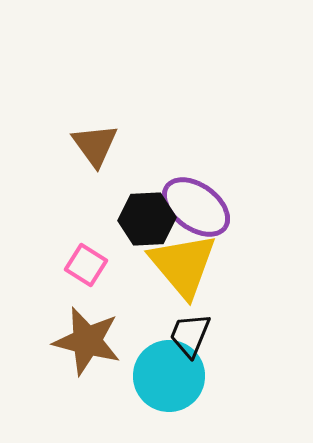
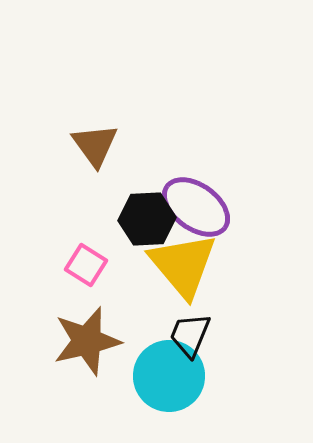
brown star: rotated 28 degrees counterclockwise
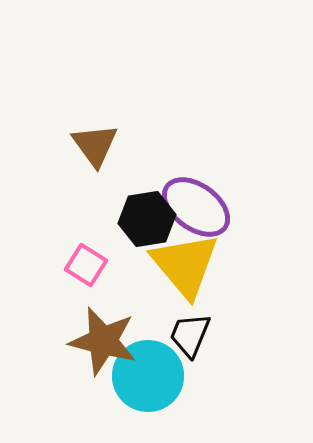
black hexagon: rotated 6 degrees counterclockwise
yellow triangle: moved 2 px right
brown star: moved 16 px right; rotated 28 degrees clockwise
cyan circle: moved 21 px left
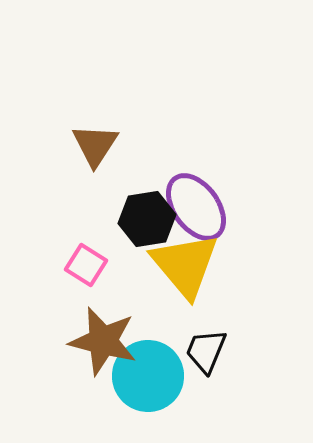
brown triangle: rotated 9 degrees clockwise
purple ellipse: rotated 18 degrees clockwise
black trapezoid: moved 16 px right, 16 px down
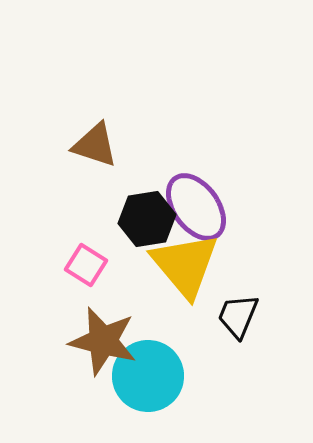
brown triangle: rotated 45 degrees counterclockwise
black trapezoid: moved 32 px right, 35 px up
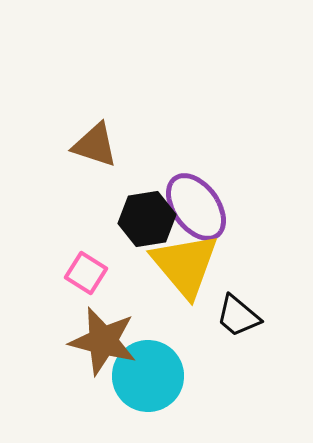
pink square: moved 8 px down
black trapezoid: rotated 72 degrees counterclockwise
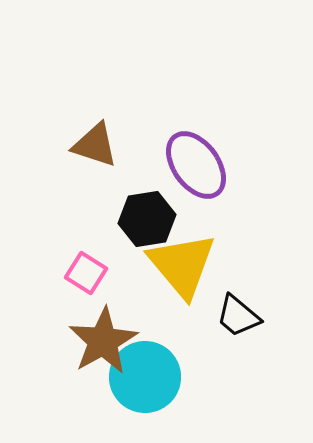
purple ellipse: moved 42 px up
yellow triangle: moved 3 px left
brown star: rotated 28 degrees clockwise
cyan circle: moved 3 px left, 1 px down
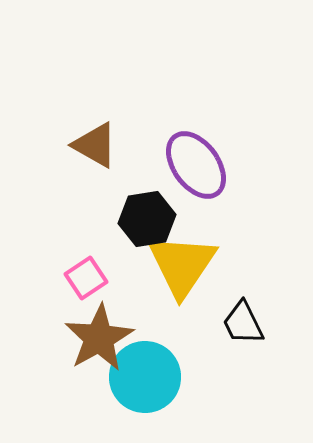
brown triangle: rotated 12 degrees clockwise
yellow triangle: rotated 14 degrees clockwise
pink square: moved 5 px down; rotated 24 degrees clockwise
black trapezoid: moved 5 px right, 7 px down; rotated 24 degrees clockwise
brown star: moved 4 px left, 3 px up
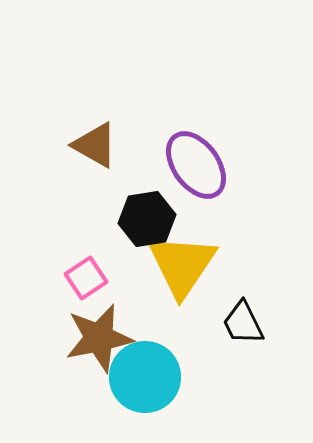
brown star: rotated 18 degrees clockwise
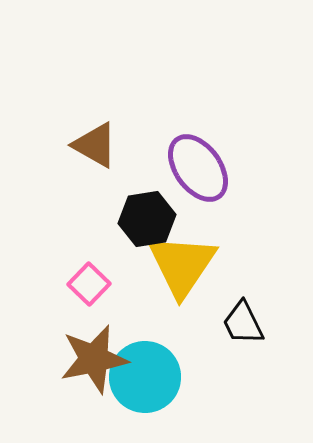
purple ellipse: moved 2 px right, 3 px down
pink square: moved 3 px right, 6 px down; rotated 12 degrees counterclockwise
brown star: moved 5 px left, 21 px down
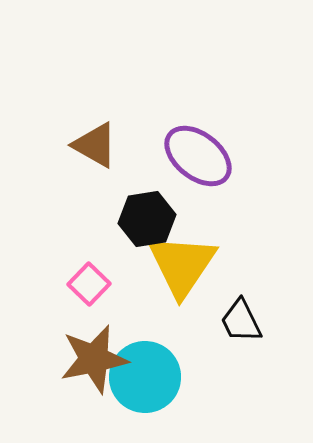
purple ellipse: moved 12 px up; rotated 16 degrees counterclockwise
black trapezoid: moved 2 px left, 2 px up
